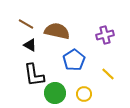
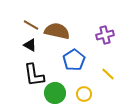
brown line: moved 5 px right, 1 px down
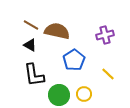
green circle: moved 4 px right, 2 px down
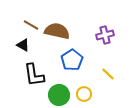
black triangle: moved 7 px left
blue pentagon: moved 2 px left
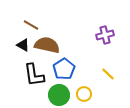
brown semicircle: moved 10 px left, 14 px down
blue pentagon: moved 8 px left, 9 px down
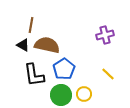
brown line: rotated 70 degrees clockwise
green circle: moved 2 px right
